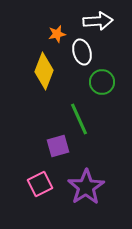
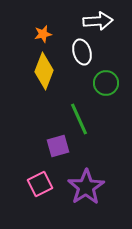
orange star: moved 14 px left
green circle: moved 4 px right, 1 px down
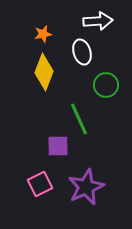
yellow diamond: moved 1 px down
green circle: moved 2 px down
purple square: rotated 15 degrees clockwise
purple star: rotated 9 degrees clockwise
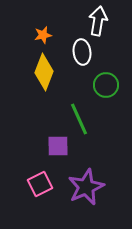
white arrow: rotated 76 degrees counterclockwise
orange star: moved 1 px down
white ellipse: rotated 10 degrees clockwise
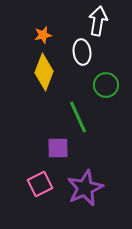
green line: moved 1 px left, 2 px up
purple square: moved 2 px down
purple star: moved 1 px left, 1 px down
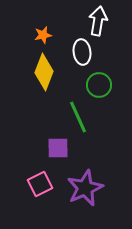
green circle: moved 7 px left
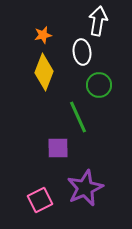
pink square: moved 16 px down
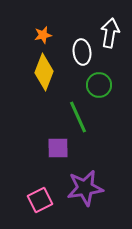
white arrow: moved 12 px right, 12 px down
purple star: rotated 15 degrees clockwise
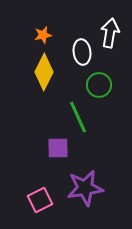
yellow diamond: rotated 6 degrees clockwise
